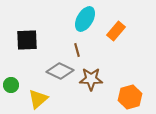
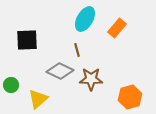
orange rectangle: moved 1 px right, 3 px up
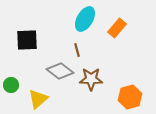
gray diamond: rotated 12 degrees clockwise
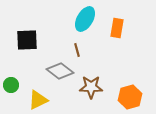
orange rectangle: rotated 30 degrees counterclockwise
brown star: moved 8 px down
yellow triangle: moved 1 px down; rotated 15 degrees clockwise
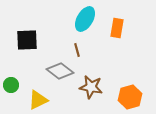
brown star: rotated 10 degrees clockwise
